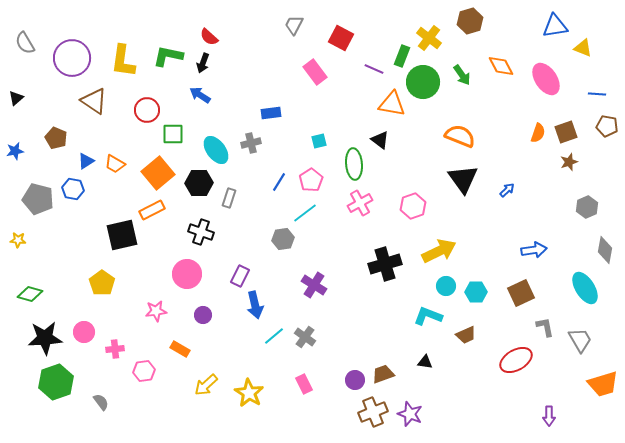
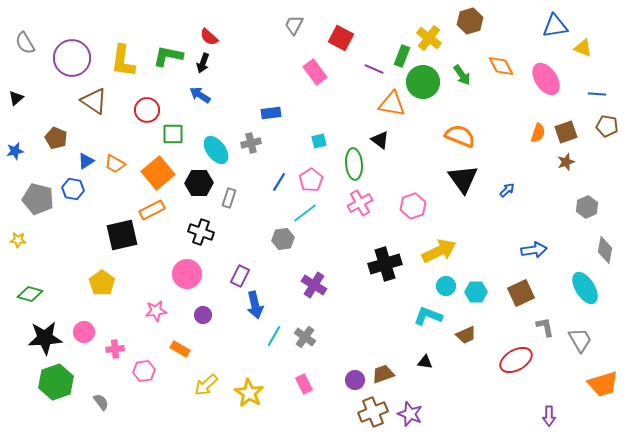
brown star at (569, 162): moved 3 px left
cyan line at (274, 336): rotated 20 degrees counterclockwise
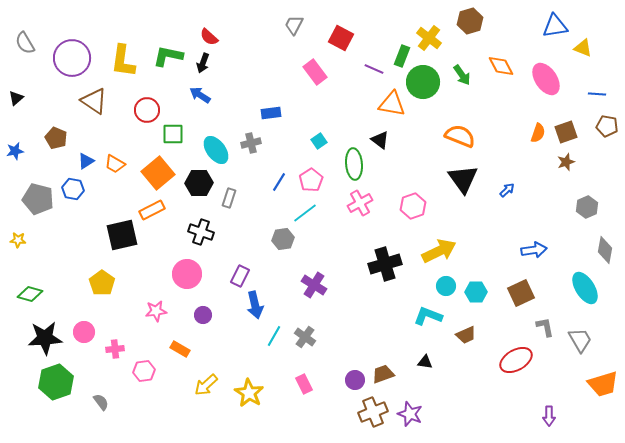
cyan square at (319, 141): rotated 21 degrees counterclockwise
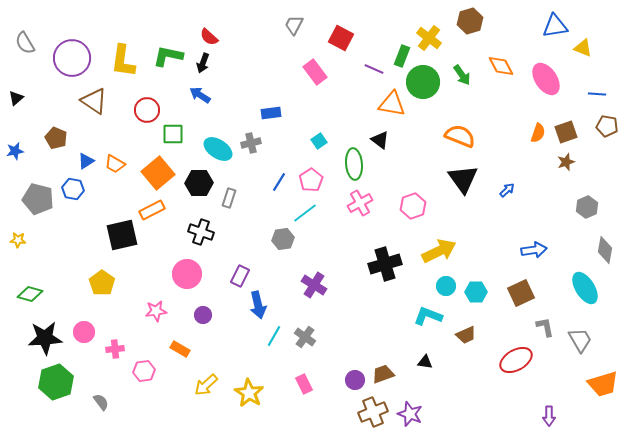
cyan ellipse at (216, 150): moved 2 px right, 1 px up; rotated 20 degrees counterclockwise
blue arrow at (255, 305): moved 3 px right
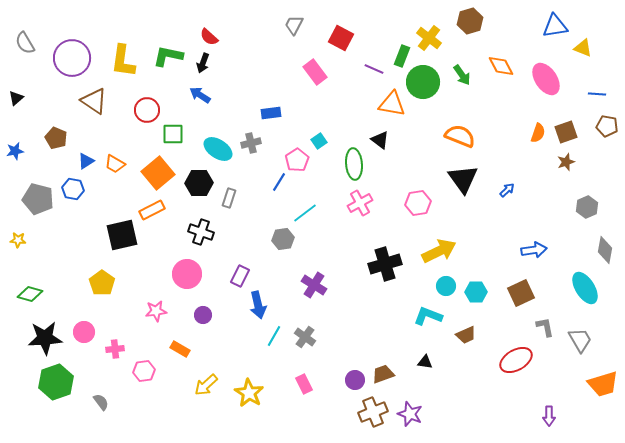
pink pentagon at (311, 180): moved 14 px left, 20 px up
pink hexagon at (413, 206): moved 5 px right, 3 px up; rotated 10 degrees clockwise
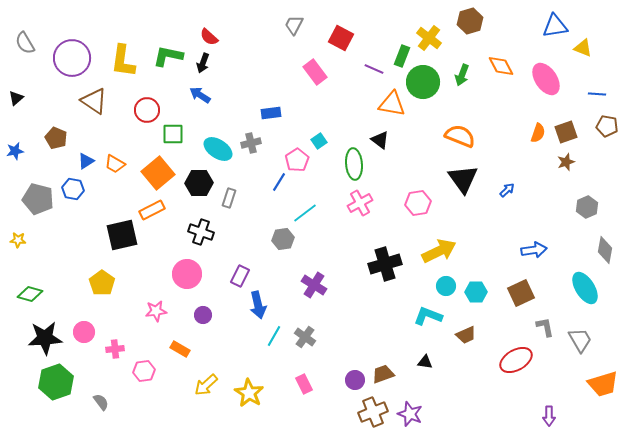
green arrow at (462, 75): rotated 55 degrees clockwise
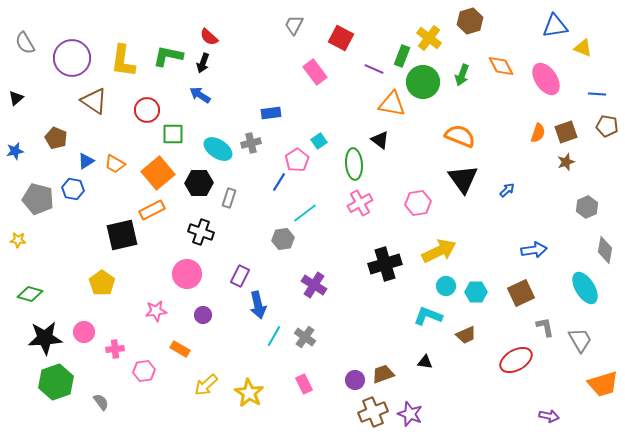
purple arrow at (549, 416): rotated 78 degrees counterclockwise
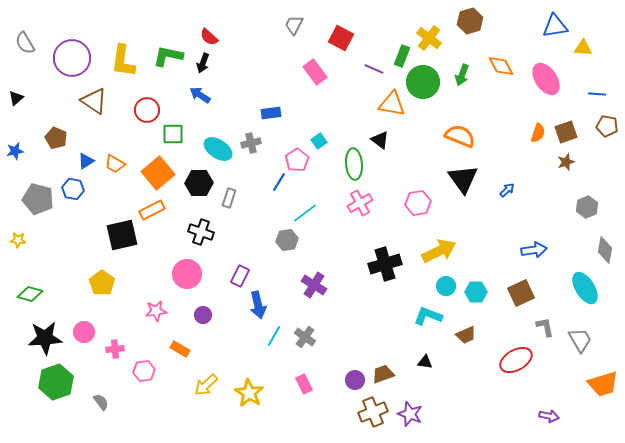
yellow triangle at (583, 48): rotated 18 degrees counterclockwise
gray hexagon at (283, 239): moved 4 px right, 1 px down
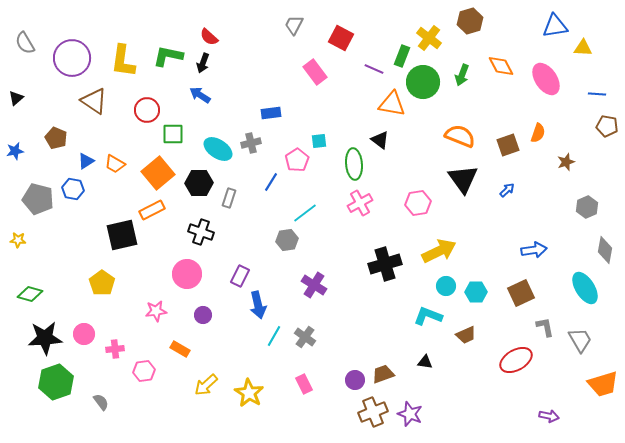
brown square at (566, 132): moved 58 px left, 13 px down
cyan square at (319, 141): rotated 28 degrees clockwise
blue line at (279, 182): moved 8 px left
pink circle at (84, 332): moved 2 px down
